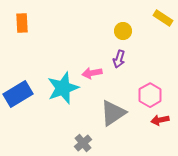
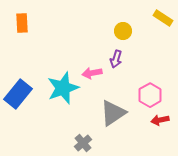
purple arrow: moved 3 px left
blue rectangle: rotated 20 degrees counterclockwise
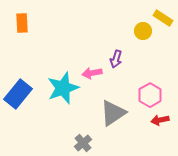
yellow circle: moved 20 px right
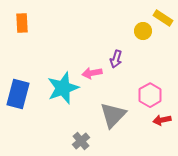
blue rectangle: rotated 24 degrees counterclockwise
gray triangle: moved 2 px down; rotated 12 degrees counterclockwise
red arrow: moved 2 px right
gray cross: moved 2 px left, 2 px up
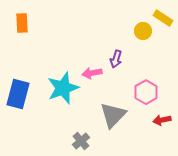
pink hexagon: moved 4 px left, 3 px up
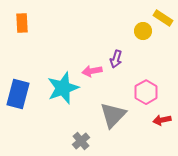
pink arrow: moved 2 px up
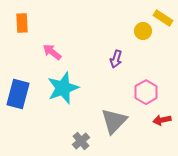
pink arrow: moved 40 px left, 19 px up; rotated 48 degrees clockwise
gray triangle: moved 1 px right, 6 px down
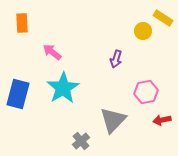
cyan star: rotated 12 degrees counterclockwise
pink hexagon: rotated 20 degrees clockwise
gray triangle: moved 1 px left, 1 px up
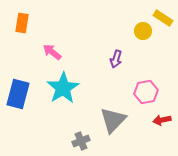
orange rectangle: rotated 12 degrees clockwise
gray cross: rotated 18 degrees clockwise
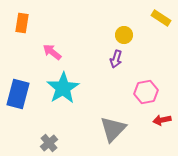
yellow rectangle: moved 2 px left
yellow circle: moved 19 px left, 4 px down
gray triangle: moved 9 px down
gray cross: moved 32 px left, 2 px down; rotated 18 degrees counterclockwise
